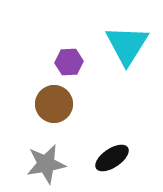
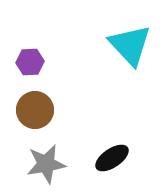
cyan triangle: moved 3 px right; rotated 15 degrees counterclockwise
purple hexagon: moved 39 px left
brown circle: moved 19 px left, 6 px down
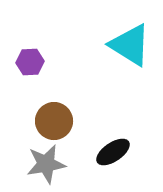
cyan triangle: rotated 15 degrees counterclockwise
brown circle: moved 19 px right, 11 px down
black ellipse: moved 1 px right, 6 px up
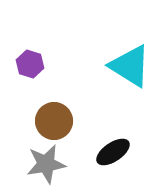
cyan triangle: moved 21 px down
purple hexagon: moved 2 px down; rotated 20 degrees clockwise
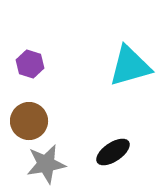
cyan triangle: rotated 48 degrees counterclockwise
brown circle: moved 25 px left
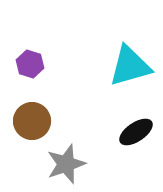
brown circle: moved 3 px right
black ellipse: moved 23 px right, 20 px up
gray star: moved 20 px right; rotated 9 degrees counterclockwise
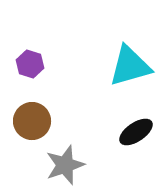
gray star: moved 1 px left, 1 px down
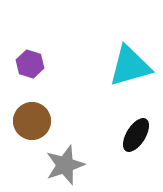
black ellipse: moved 3 px down; rotated 24 degrees counterclockwise
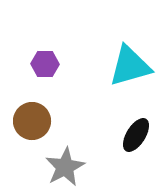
purple hexagon: moved 15 px right; rotated 16 degrees counterclockwise
gray star: moved 2 px down; rotated 9 degrees counterclockwise
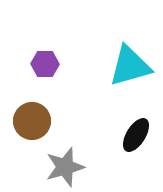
gray star: rotated 12 degrees clockwise
